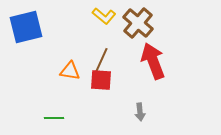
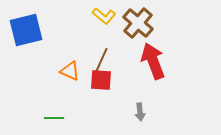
blue square: moved 3 px down
orange triangle: rotated 15 degrees clockwise
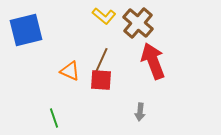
gray arrow: rotated 12 degrees clockwise
green line: rotated 72 degrees clockwise
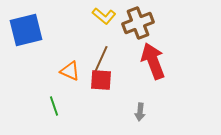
brown cross: rotated 28 degrees clockwise
brown line: moved 2 px up
green line: moved 12 px up
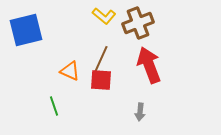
red arrow: moved 4 px left, 4 px down
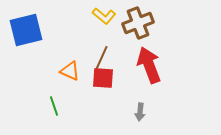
red square: moved 2 px right, 2 px up
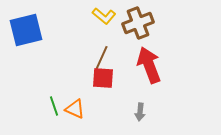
orange triangle: moved 5 px right, 38 px down
